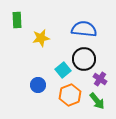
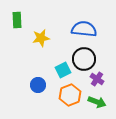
cyan square: rotated 14 degrees clockwise
purple cross: moved 3 px left
green arrow: moved 1 px down; rotated 30 degrees counterclockwise
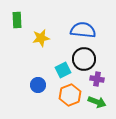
blue semicircle: moved 1 px left, 1 px down
purple cross: rotated 24 degrees counterclockwise
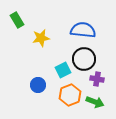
green rectangle: rotated 28 degrees counterclockwise
green arrow: moved 2 px left
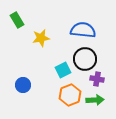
black circle: moved 1 px right
blue circle: moved 15 px left
green arrow: moved 2 px up; rotated 24 degrees counterclockwise
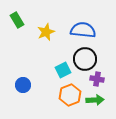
yellow star: moved 5 px right, 6 px up; rotated 12 degrees counterclockwise
